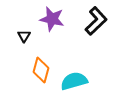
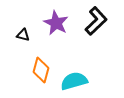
purple star: moved 4 px right, 4 px down; rotated 15 degrees clockwise
black triangle: moved 1 px left, 1 px up; rotated 48 degrees counterclockwise
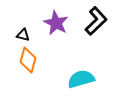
orange diamond: moved 13 px left, 10 px up
cyan semicircle: moved 7 px right, 2 px up
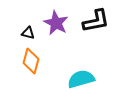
black L-shape: rotated 32 degrees clockwise
black triangle: moved 5 px right, 2 px up
orange diamond: moved 3 px right, 1 px down
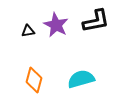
purple star: moved 2 px down
black triangle: moved 2 px up; rotated 24 degrees counterclockwise
orange diamond: moved 3 px right, 19 px down
